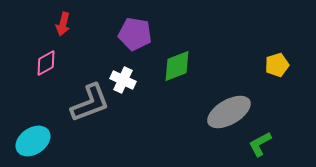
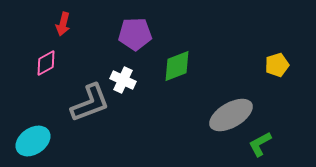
purple pentagon: rotated 12 degrees counterclockwise
gray ellipse: moved 2 px right, 3 px down
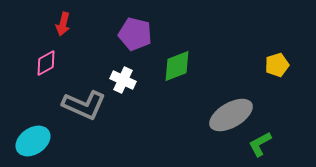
purple pentagon: rotated 16 degrees clockwise
gray L-shape: moved 6 px left, 2 px down; rotated 45 degrees clockwise
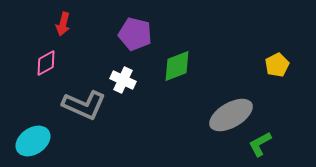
yellow pentagon: rotated 10 degrees counterclockwise
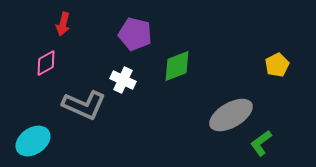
green L-shape: moved 1 px right, 1 px up; rotated 8 degrees counterclockwise
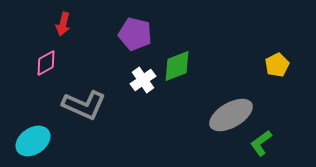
white cross: moved 20 px right; rotated 30 degrees clockwise
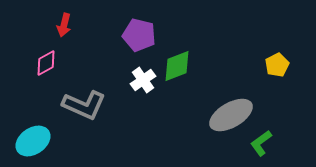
red arrow: moved 1 px right, 1 px down
purple pentagon: moved 4 px right, 1 px down
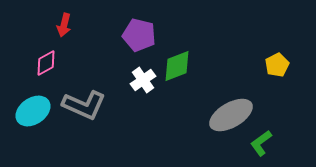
cyan ellipse: moved 30 px up
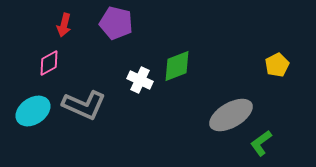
purple pentagon: moved 23 px left, 12 px up
pink diamond: moved 3 px right
white cross: moved 3 px left; rotated 30 degrees counterclockwise
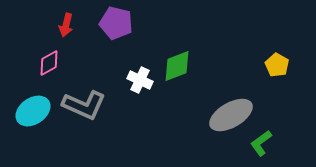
red arrow: moved 2 px right
yellow pentagon: rotated 15 degrees counterclockwise
